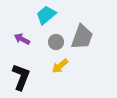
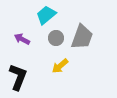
gray circle: moved 4 px up
black L-shape: moved 3 px left
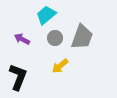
gray circle: moved 1 px left
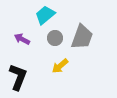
cyan trapezoid: moved 1 px left
